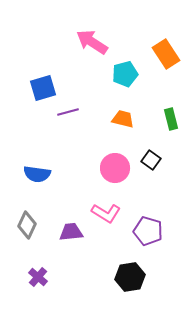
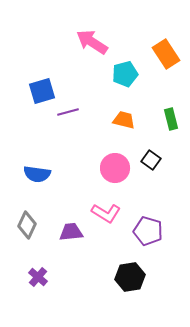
blue square: moved 1 px left, 3 px down
orange trapezoid: moved 1 px right, 1 px down
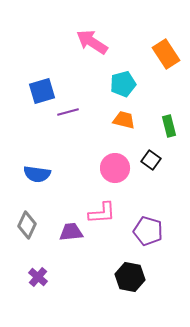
cyan pentagon: moved 2 px left, 10 px down
green rectangle: moved 2 px left, 7 px down
pink L-shape: moved 4 px left; rotated 36 degrees counterclockwise
black hexagon: rotated 20 degrees clockwise
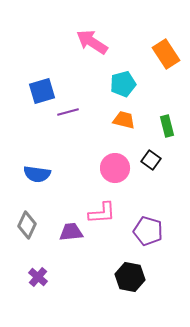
green rectangle: moved 2 px left
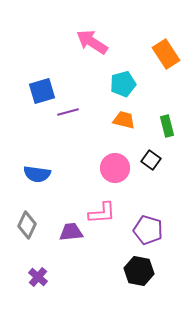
purple pentagon: moved 1 px up
black hexagon: moved 9 px right, 6 px up
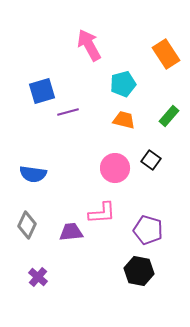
pink arrow: moved 3 px left, 3 px down; rotated 28 degrees clockwise
green rectangle: moved 2 px right, 10 px up; rotated 55 degrees clockwise
blue semicircle: moved 4 px left
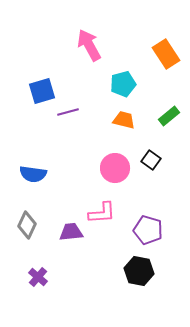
green rectangle: rotated 10 degrees clockwise
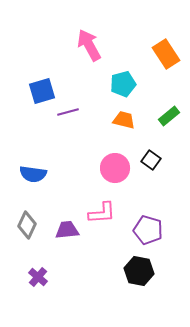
purple trapezoid: moved 4 px left, 2 px up
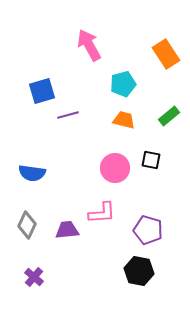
purple line: moved 3 px down
black square: rotated 24 degrees counterclockwise
blue semicircle: moved 1 px left, 1 px up
purple cross: moved 4 px left
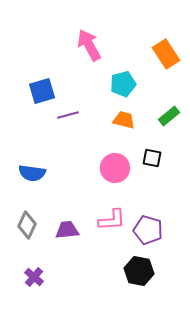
black square: moved 1 px right, 2 px up
pink L-shape: moved 10 px right, 7 px down
